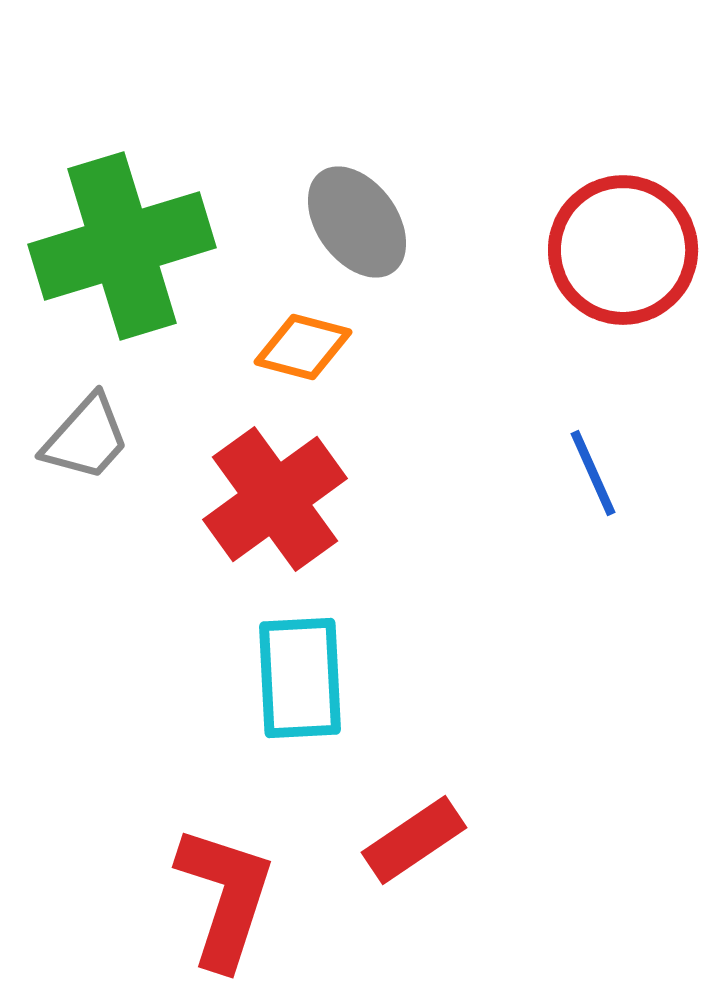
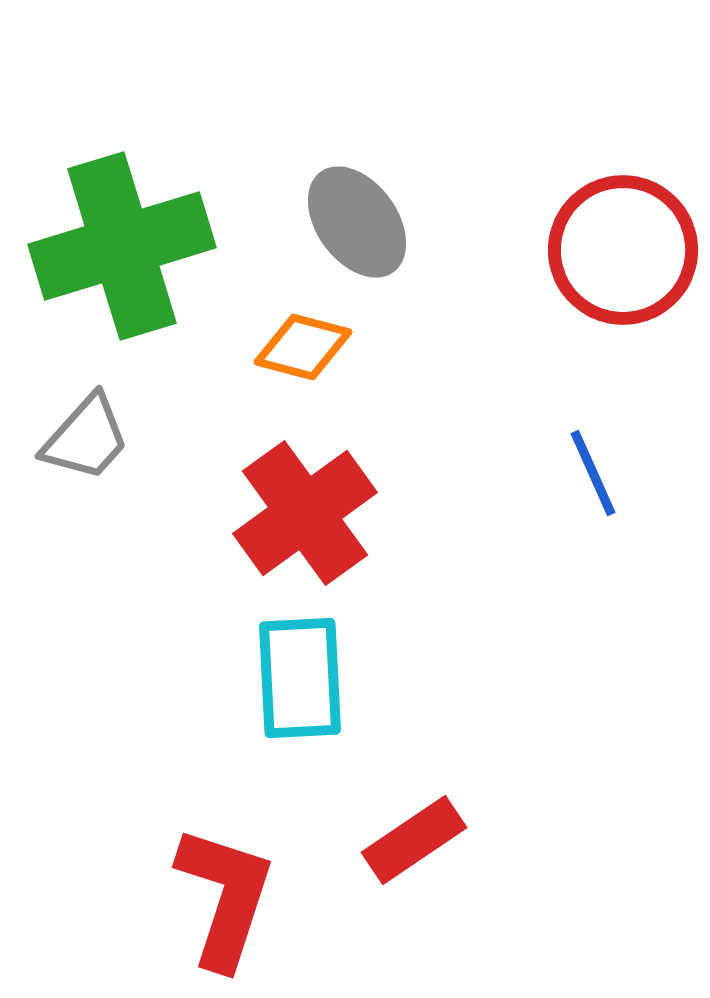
red cross: moved 30 px right, 14 px down
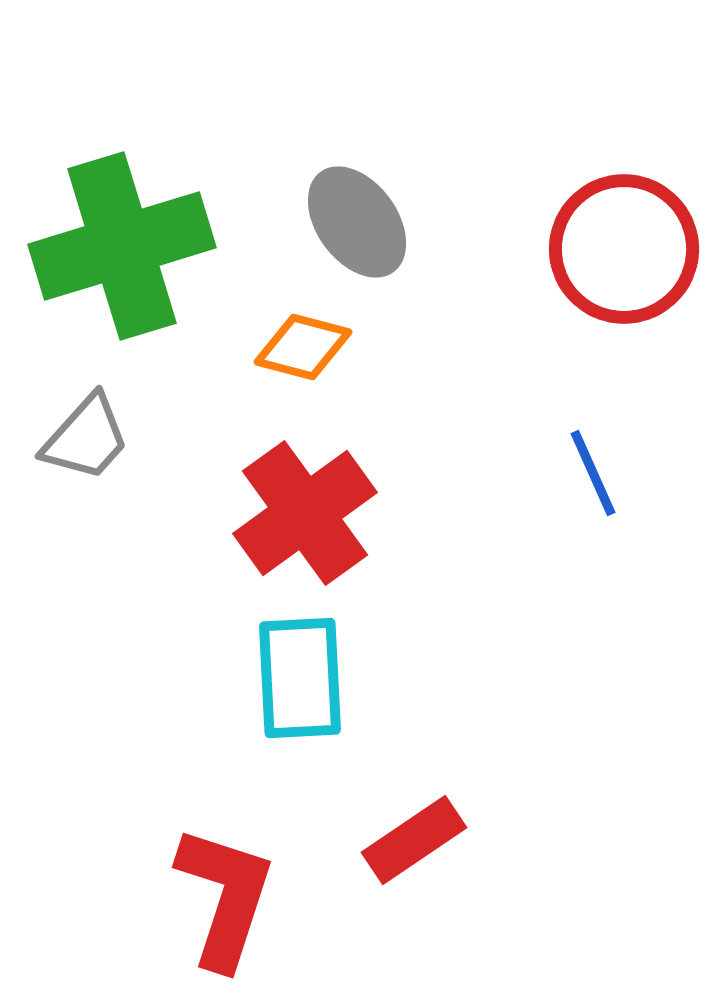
red circle: moved 1 px right, 1 px up
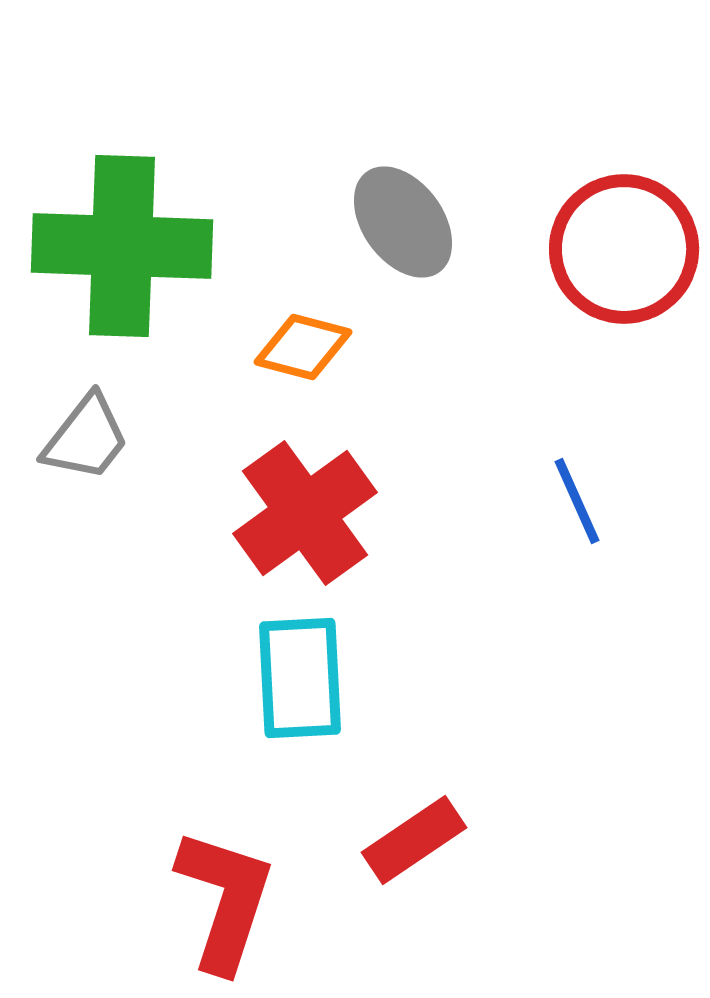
gray ellipse: moved 46 px right
green cross: rotated 19 degrees clockwise
gray trapezoid: rotated 4 degrees counterclockwise
blue line: moved 16 px left, 28 px down
red L-shape: moved 3 px down
